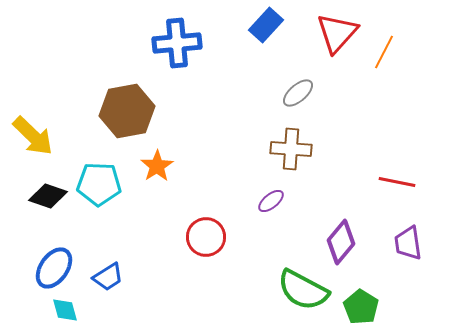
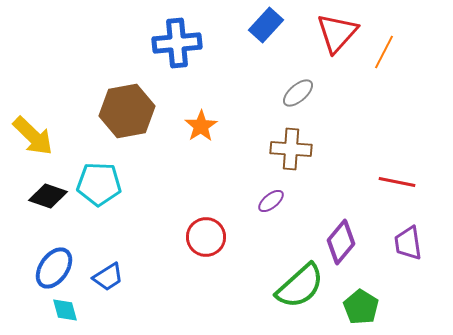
orange star: moved 44 px right, 40 px up
green semicircle: moved 3 px left, 4 px up; rotated 70 degrees counterclockwise
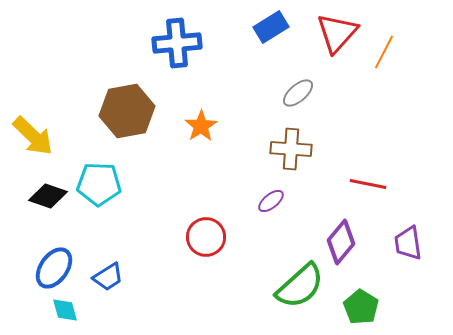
blue rectangle: moved 5 px right, 2 px down; rotated 16 degrees clockwise
red line: moved 29 px left, 2 px down
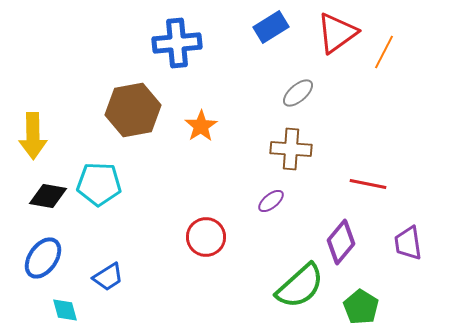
red triangle: rotated 12 degrees clockwise
brown hexagon: moved 6 px right, 1 px up
yellow arrow: rotated 45 degrees clockwise
black diamond: rotated 9 degrees counterclockwise
blue ellipse: moved 11 px left, 10 px up
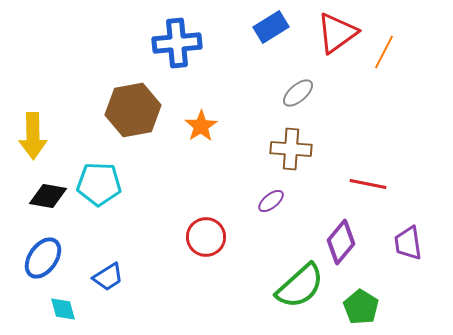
cyan diamond: moved 2 px left, 1 px up
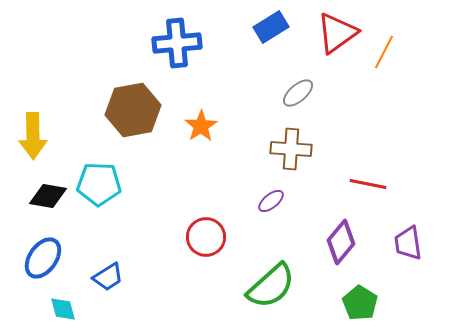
green semicircle: moved 29 px left
green pentagon: moved 1 px left, 4 px up
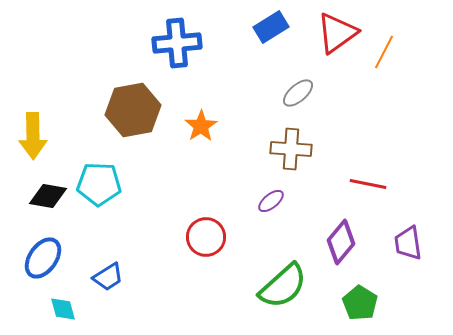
green semicircle: moved 12 px right
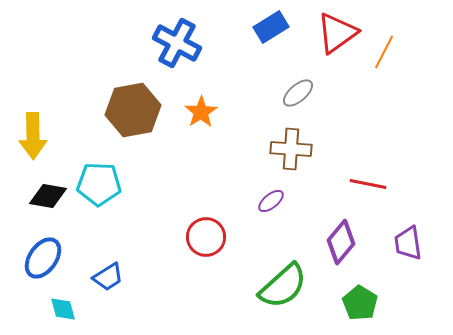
blue cross: rotated 33 degrees clockwise
orange star: moved 14 px up
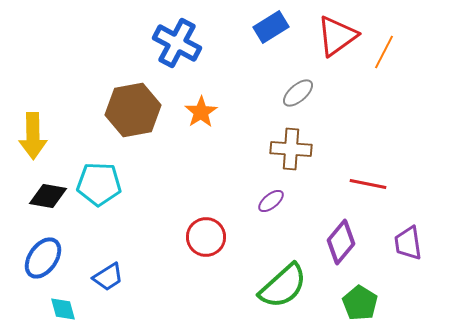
red triangle: moved 3 px down
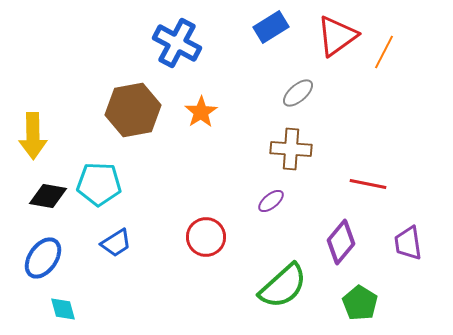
blue trapezoid: moved 8 px right, 34 px up
